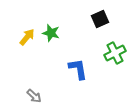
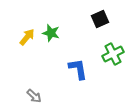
green cross: moved 2 px left, 1 px down
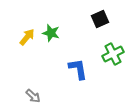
gray arrow: moved 1 px left
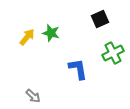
green cross: moved 1 px up
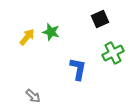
green star: moved 1 px up
blue L-shape: rotated 20 degrees clockwise
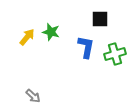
black square: rotated 24 degrees clockwise
green cross: moved 2 px right, 1 px down; rotated 10 degrees clockwise
blue L-shape: moved 8 px right, 22 px up
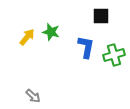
black square: moved 1 px right, 3 px up
green cross: moved 1 px left, 1 px down
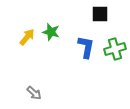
black square: moved 1 px left, 2 px up
green cross: moved 1 px right, 6 px up
gray arrow: moved 1 px right, 3 px up
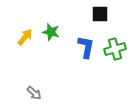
yellow arrow: moved 2 px left
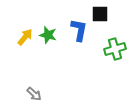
green star: moved 3 px left, 3 px down
blue L-shape: moved 7 px left, 17 px up
gray arrow: moved 1 px down
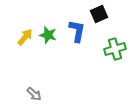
black square: moved 1 px left; rotated 24 degrees counterclockwise
blue L-shape: moved 2 px left, 1 px down
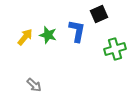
gray arrow: moved 9 px up
